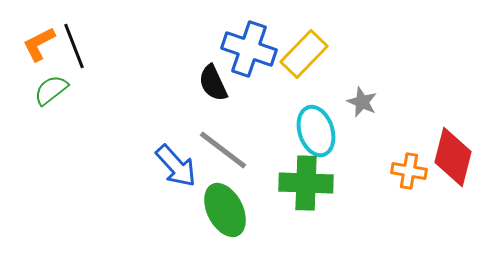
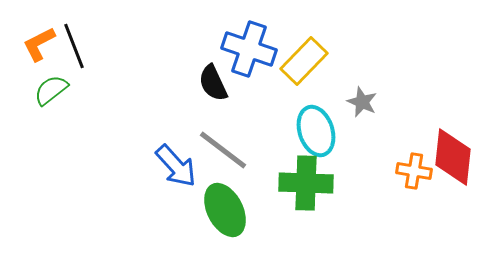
yellow rectangle: moved 7 px down
red diamond: rotated 8 degrees counterclockwise
orange cross: moved 5 px right
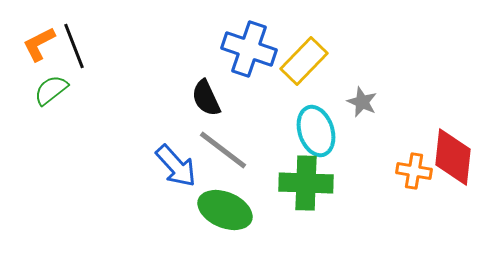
black semicircle: moved 7 px left, 15 px down
green ellipse: rotated 40 degrees counterclockwise
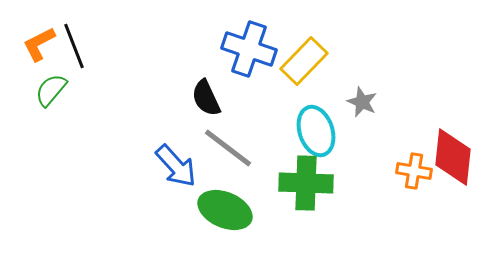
green semicircle: rotated 12 degrees counterclockwise
gray line: moved 5 px right, 2 px up
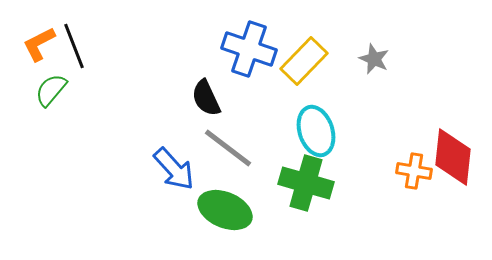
gray star: moved 12 px right, 43 px up
blue arrow: moved 2 px left, 3 px down
green cross: rotated 14 degrees clockwise
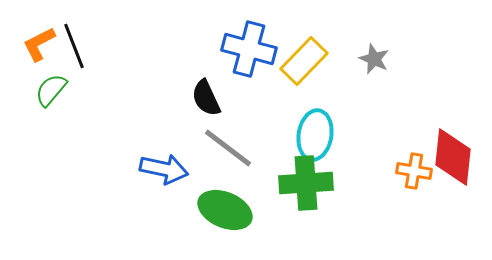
blue cross: rotated 4 degrees counterclockwise
cyan ellipse: moved 1 px left, 4 px down; rotated 27 degrees clockwise
blue arrow: moved 10 px left; rotated 36 degrees counterclockwise
green cross: rotated 20 degrees counterclockwise
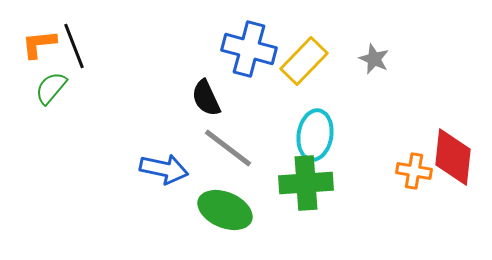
orange L-shape: rotated 21 degrees clockwise
green semicircle: moved 2 px up
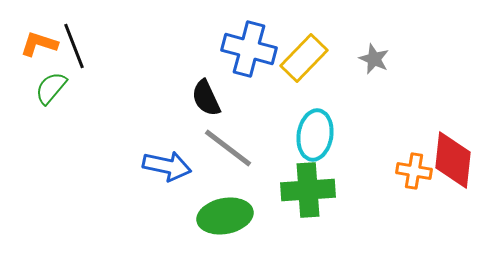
orange L-shape: rotated 24 degrees clockwise
yellow rectangle: moved 3 px up
red diamond: moved 3 px down
blue arrow: moved 3 px right, 3 px up
green cross: moved 2 px right, 7 px down
green ellipse: moved 6 px down; rotated 34 degrees counterclockwise
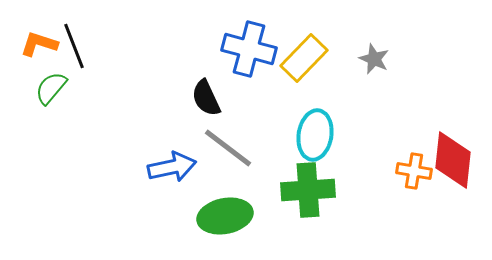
blue arrow: moved 5 px right, 1 px down; rotated 24 degrees counterclockwise
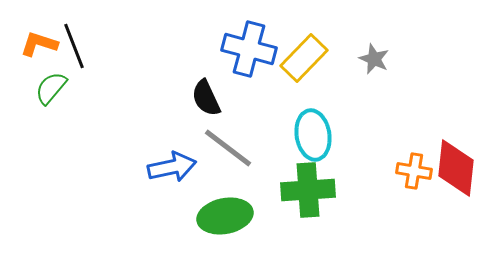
cyan ellipse: moved 2 px left; rotated 18 degrees counterclockwise
red diamond: moved 3 px right, 8 px down
